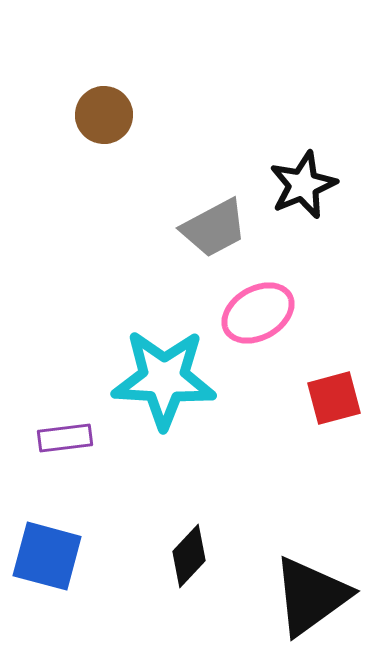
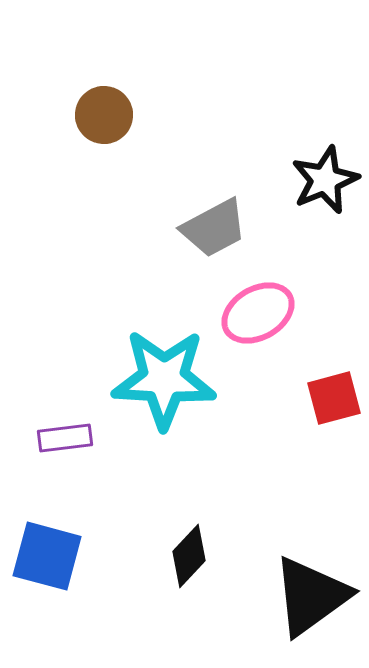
black star: moved 22 px right, 5 px up
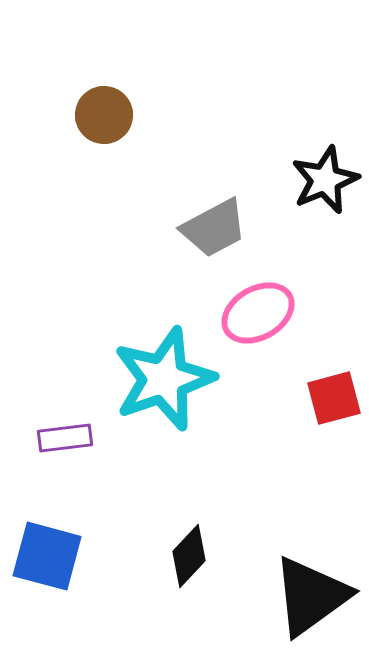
cyan star: rotated 22 degrees counterclockwise
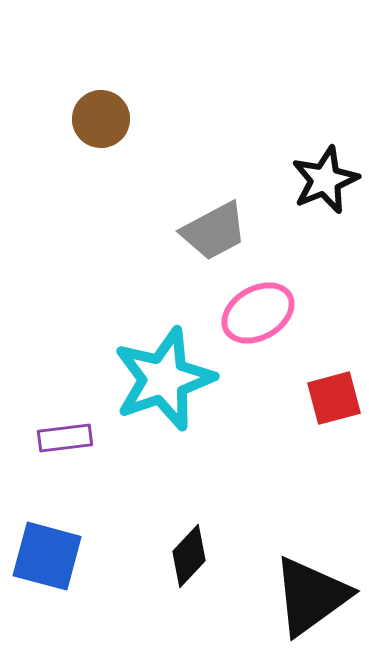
brown circle: moved 3 px left, 4 px down
gray trapezoid: moved 3 px down
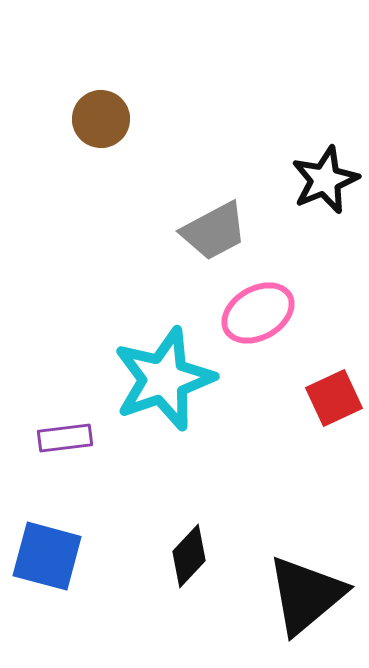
red square: rotated 10 degrees counterclockwise
black triangle: moved 5 px left, 1 px up; rotated 4 degrees counterclockwise
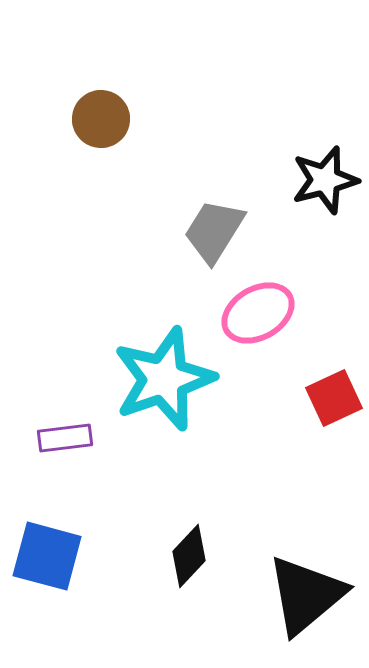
black star: rotated 8 degrees clockwise
gray trapezoid: rotated 150 degrees clockwise
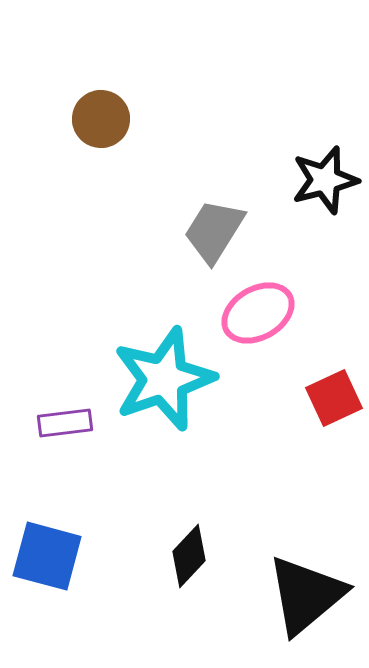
purple rectangle: moved 15 px up
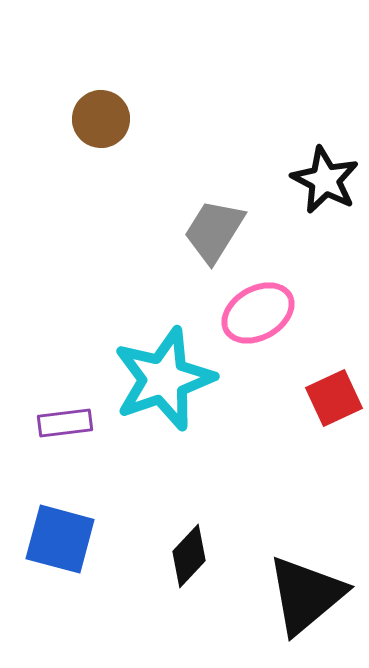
black star: rotated 30 degrees counterclockwise
blue square: moved 13 px right, 17 px up
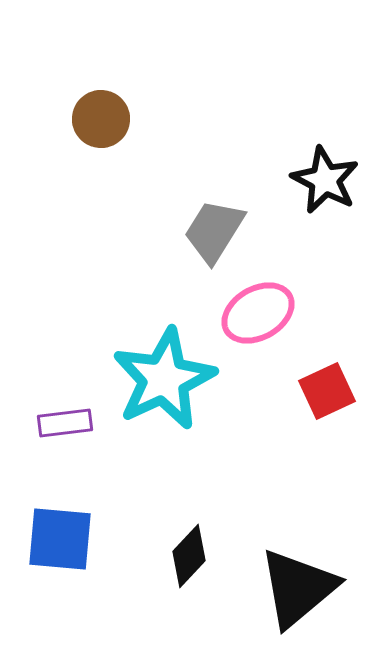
cyan star: rotated 6 degrees counterclockwise
red square: moved 7 px left, 7 px up
blue square: rotated 10 degrees counterclockwise
black triangle: moved 8 px left, 7 px up
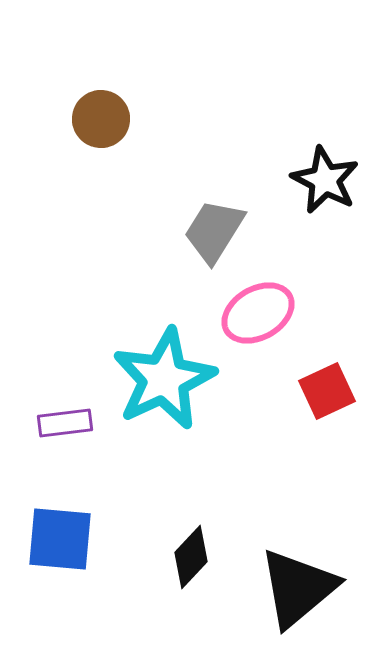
black diamond: moved 2 px right, 1 px down
